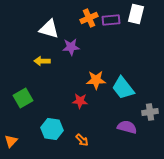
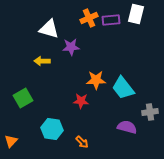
red star: moved 1 px right
orange arrow: moved 2 px down
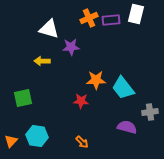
green square: rotated 18 degrees clockwise
cyan hexagon: moved 15 px left, 7 px down
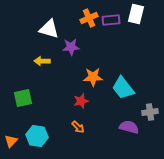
orange star: moved 3 px left, 3 px up
red star: rotated 21 degrees counterclockwise
purple semicircle: moved 2 px right
orange arrow: moved 4 px left, 15 px up
